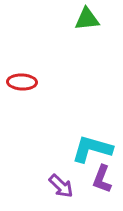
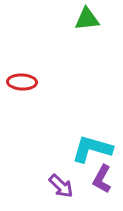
purple L-shape: rotated 8 degrees clockwise
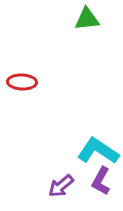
cyan L-shape: moved 6 px right, 2 px down; rotated 18 degrees clockwise
purple L-shape: moved 1 px left, 2 px down
purple arrow: rotated 96 degrees clockwise
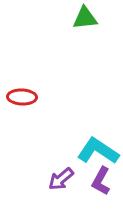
green triangle: moved 2 px left, 1 px up
red ellipse: moved 15 px down
purple arrow: moved 7 px up
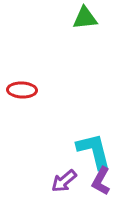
red ellipse: moved 7 px up
cyan L-shape: moved 4 px left; rotated 42 degrees clockwise
purple arrow: moved 3 px right, 2 px down
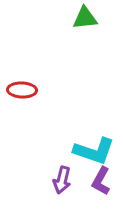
cyan L-shape: rotated 123 degrees clockwise
purple arrow: moved 2 px left, 1 px up; rotated 36 degrees counterclockwise
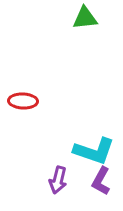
red ellipse: moved 1 px right, 11 px down
purple arrow: moved 4 px left
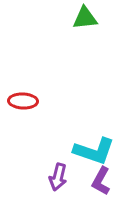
purple arrow: moved 3 px up
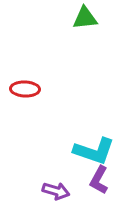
red ellipse: moved 2 px right, 12 px up
purple arrow: moved 2 px left, 14 px down; rotated 88 degrees counterclockwise
purple L-shape: moved 2 px left, 1 px up
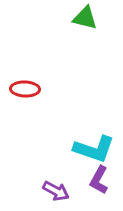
green triangle: rotated 20 degrees clockwise
cyan L-shape: moved 2 px up
purple arrow: rotated 12 degrees clockwise
